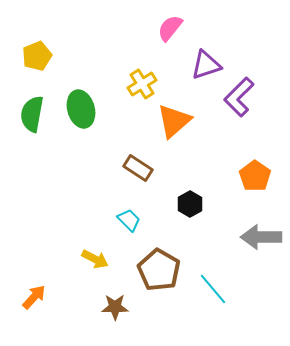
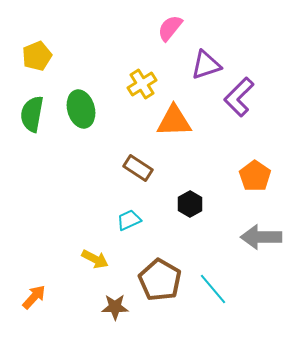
orange triangle: rotated 39 degrees clockwise
cyan trapezoid: rotated 70 degrees counterclockwise
brown pentagon: moved 1 px right, 10 px down
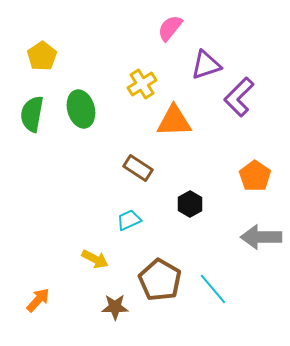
yellow pentagon: moved 5 px right; rotated 12 degrees counterclockwise
orange arrow: moved 4 px right, 3 px down
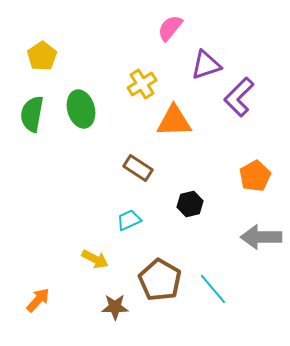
orange pentagon: rotated 8 degrees clockwise
black hexagon: rotated 15 degrees clockwise
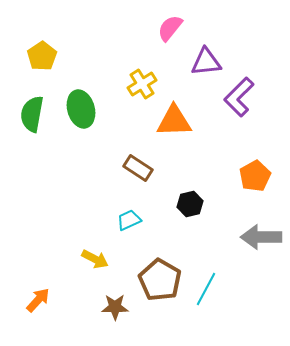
purple triangle: moved 3 px up; rotated 12 degrees clockwise
cyan line: moved 7 px left; rotated 68 degrees clockwise
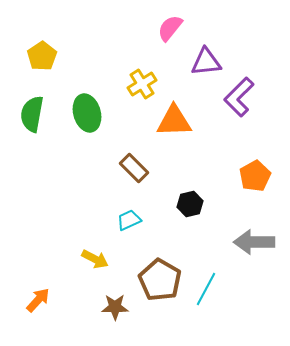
green ellipse: moved 6 px right, 4 px down
brown rectangle: moved 4 px left; rotated 12 degrees clockwise
gray arrow: moved 7 px left, 5 px down
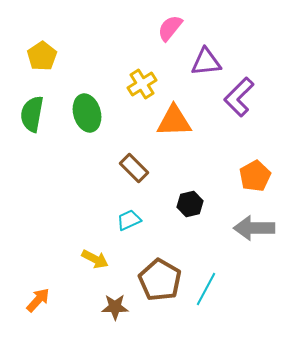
gray arrow: moved 14 px up
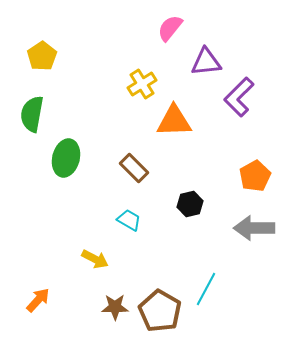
green ellipse: moved 21 px left, 45 px down; rotated 30 degrees clockwise
cyan trapezoid: rotated 55 degrees clockwise
brown pentagon: moved 31 px down
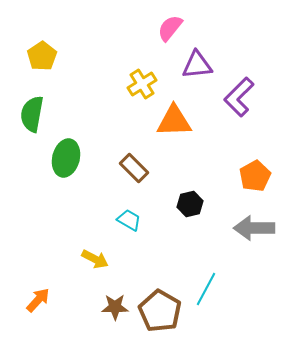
purple triangle: moved 9 px left, 3 px down
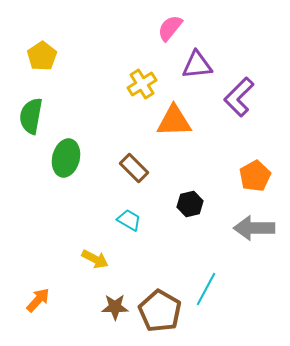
green semicircle: moved 1 px left, 2 px down
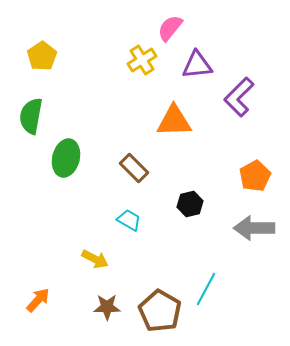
yellow cross: moved 24 px up
brown star: moved 8 px left
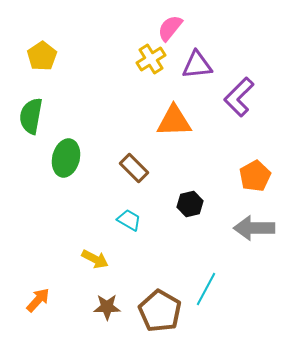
yellow cross: moved 9 px right, 1 px up
